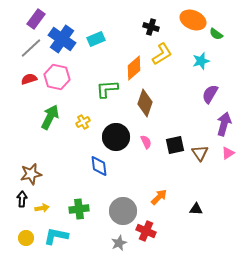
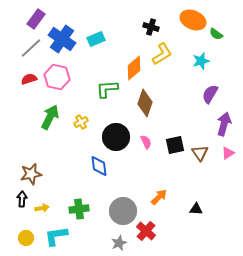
yellow cross: moved 2 px left
red cross: rotated 18 degrees clockwise
cyan L-shape: rotated 20 degrees counterclockwise
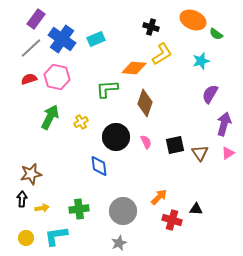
orange diamond: rotated 45 degrees clockwise
red cross: moved 26 px right, 11 px up; rotated 24 degrees counterclockwise
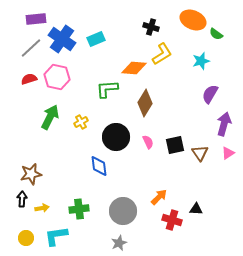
purple rectangle: rotated 48 degrees clockwise
brown diamond: rotated 12 degrees clockwise
pink semicircle: moved 2 px right
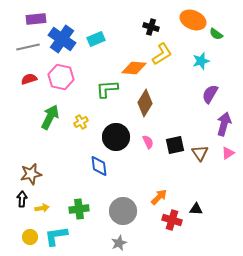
gray line: moved 3 px left, 1 px up; rotated 30 degrees clockwise
pink hexagon: moved 4 px right
yellow circle: moved 4 px right, 1 px up
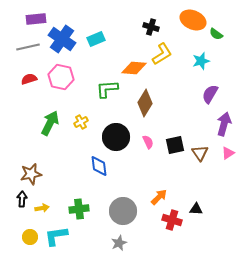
green arrow: moved 6 px down
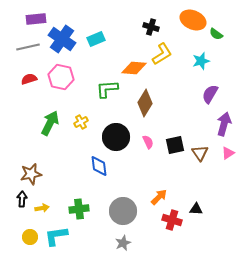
gray star: moved 4 px right
